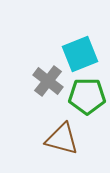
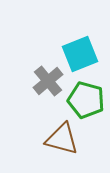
gray cross: rotated 12 degrees clockwise
green pentagon: moved 1 px left, 4 px down; rotated 15 degrees clockwise
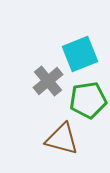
green pentagon: moved 2 px right; rotated 24 degrees counterclockwise
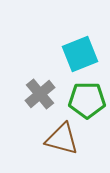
gray cross: moved 8 px left, 13 px down
green pentagon: moved 1 px left; rotated 9 degrees clockwise
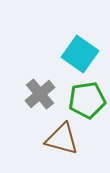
cyan square: rotated 33 degrees counterclockwise
green pentagon: rotated 9 degrees counterclockwise
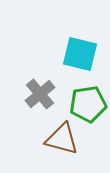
cyan square: rotated 21 degrees counterclockwise
green pentagon: moved 1 px right, 4 px down
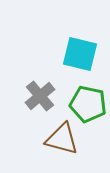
gray cross: moved 2 px down
green pentagon: rotated 21 degrees clockwise
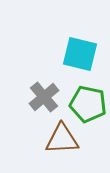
gray cross: moved 4 px right, 1 px down
brown triangle: rotated 18 degrees counterclockwise
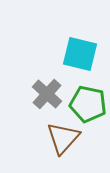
gray cross: moved 3 px right, 3 px up; rotated 8 degrees counterclockwise
brown triangle: moved 1 px right, 1 px up; rotated 45 degrees counterclockwise
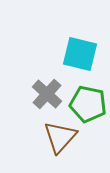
brown triangle: moved 3 px left, 1 px up
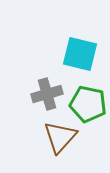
gray cross: rotated 32 degrees clockwise
